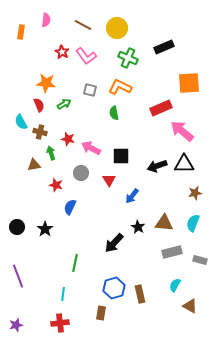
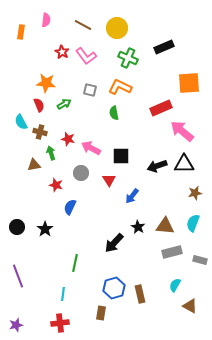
brown triangle at (164, 223): moved 1 px right, 3 px down
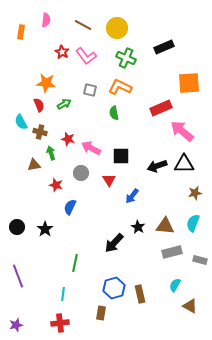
green cross at (128, 58): moved 2 px left
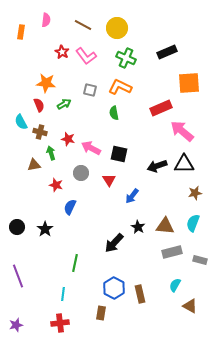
black rectangle at (164, 47): moved 3 px right, 5 px down
black square at (121, 156): moved 2 px left, 2 px up; rotated 12 degrees clockwise
blue hexagon at (114, 288): rotated 15 degrees counterclockwise
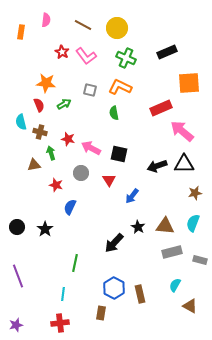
cyan semicircle at (21, 122): rotated 14 degrees clockwise
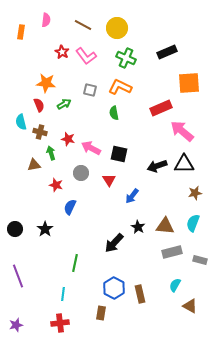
black circle at (17, 227): moved 2 px left, 2 px down
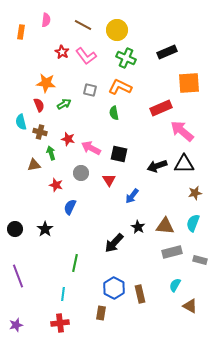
yellow circle at (117, 28): moved 2 px down
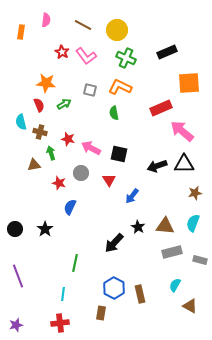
red star at (56, 185): moved 3 px right, 2 px up
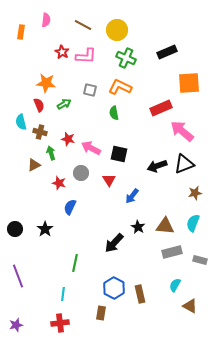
pink L-shape at (86, 56): rotated 50 degrees counterclockwise
black triangle at (184, 164): rotated 20 degrees counterclockwise
brown triangle at (34, 165): rotated 16 degrees counterclockwise
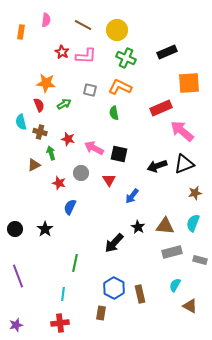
pink arrow at (91, 148): moved 3 px right
